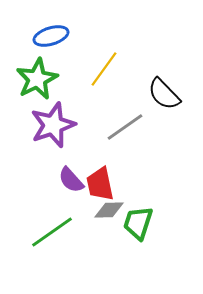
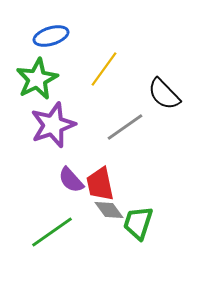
gray diamond: rotated 56 degrees clockwise
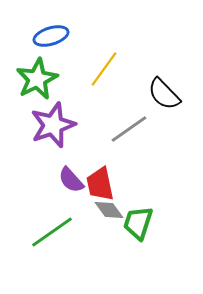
gray line: moved 4 px right, 2 px down
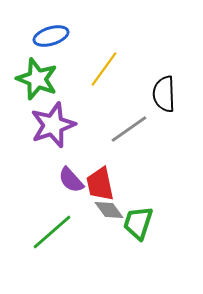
green star: rotated 24 degrees counterclockwise
black semicircle: rotated 42 degrees clockwise
green line: rotated 6 degrees counterclockwise
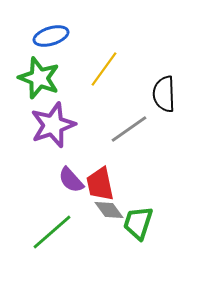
green star: moved 2 px right, 1 px up
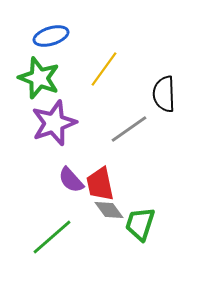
purple star: moved 1 px right, 2 px up
green trapezoid: moved 2 px right, 1 px down
green line: moved 5 px down
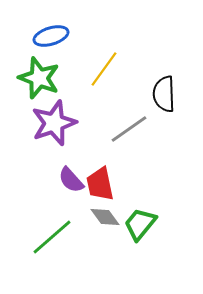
gray diamond: moved 4 px left, 7 px down
green trapezoid: rotated 21 degrees clockwise
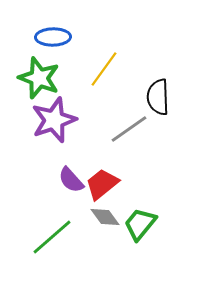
blue ellipse: moved 2 px right, 1 px down; rotated 16 degrees clockwise
black semicircle: moved 6 px left, 3 px down
purple star: moved 3 px up
red trapezoid: moved 2 px right; rotated 63 degrees clockwise
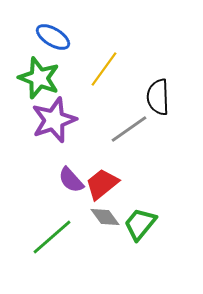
blue ellipse: rotated 32 degrees clockwise
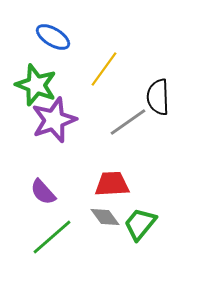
green star: moved 3 px left, 7 px down
gray line: moved 1 px left, 7 px up
purple semicircle: moved 28 px left, 12 px down
red trapezoid: moved 10 px right; rotated 36 degrees clockwise
